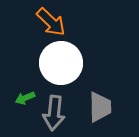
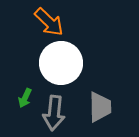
orange arrow: moved 2 px left
green arrow: rotated 42 degrees counterclockwise
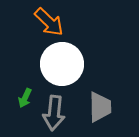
white circle: moved 1 px right, 1 px down
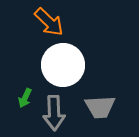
white circle: moved 1 px right, 1 px down
gray trapezoid: rotated 88 degrees clockwise
gray arrow: rotated 8 degrees counterclockwise
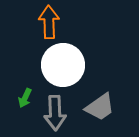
orange arrow: rotated 136 degrees counterclockwise
gray trapezoid: rotated 32 degrees counterclockwise
gray arrow: moved 1 px right
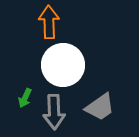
gray arrow: moved 1 px left, 1 px up
